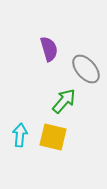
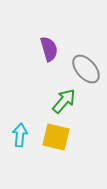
yellow square: moved 3 px right
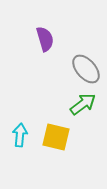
purple semicircle: moved 4 px left, 10 px up
green arrow: moved 19 px right, 3 px down; rotated 12 degrees clockwise
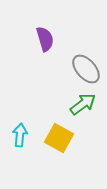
yellow square: moved 3 px right, 1 px down; rotated 16 degrees clockwise
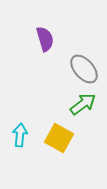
gray ellipse: moved 2 px left
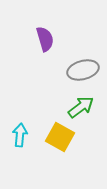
gray ellipse: moved 1 px left, 1 px down; rotated 64 degrees counterclockwise
green arrow: moved 2 px left, 3 px down
yellow square: moved 1 px right, 1 px up
